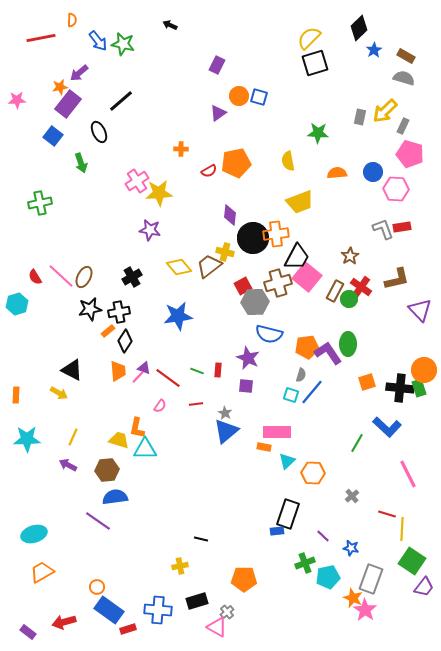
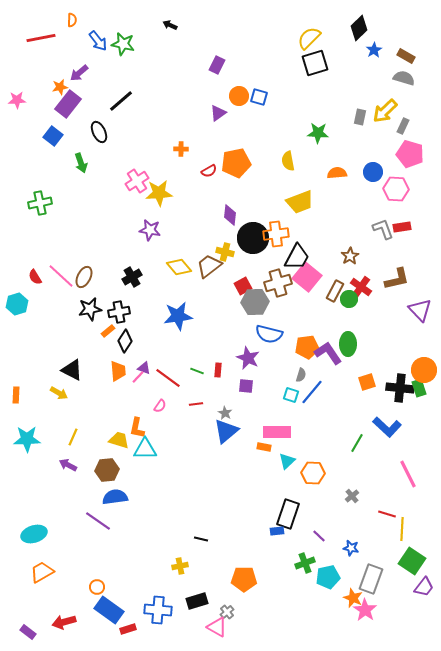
purple line at (323, 536): moved 4 px left
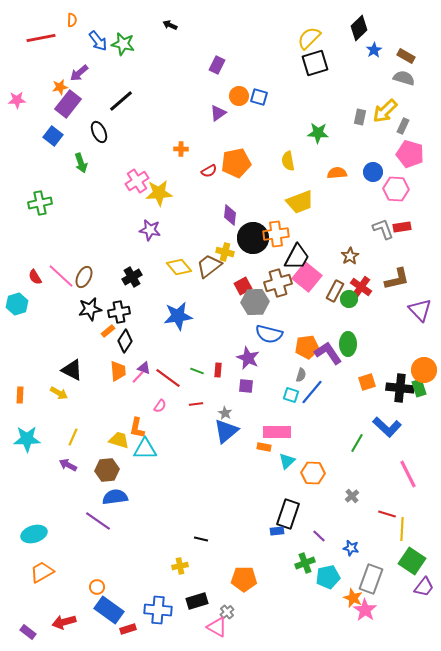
orange rectangle at (16, 395): moved 4 px right
